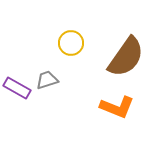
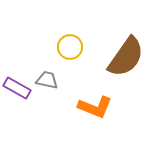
yellow circle: moved 1 px left, 4 px down
gray trapezoid: rotated 30 degrees clockwise
orange L-shape: moved 22 px left
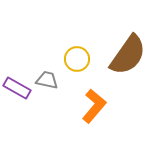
yellow circle: moved 7 px right, 12 px down
brown semicircle: moved 2 px right, 2 px up
orange L-shape: moved 1 px left, 1 px up; rotated 72 degrees counterclockwise
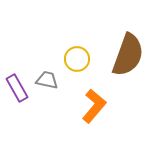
brown semicircle: rotated 15 degrees counterclockwise
purple rectangle: rotated 32 degrees clockwise
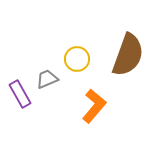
gray trapezoid: moved 1 px up; rotated 35 degrees counterclockwise
purple rectangle: moved 3 px right, 6 px down
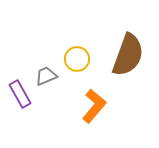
gray trapezoid: moved 1 px left, 3 px up
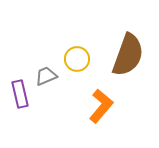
purple rectangle: rotated 16 degrees clockwise
orange L-shape: moved 7 px right
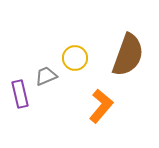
yellow circle: moved 2 px left, 1 px up
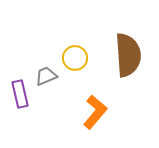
brown semicircle: rotated 24 degrees counterclockwise
orange L-shape: moved 6 px left, 6 px down
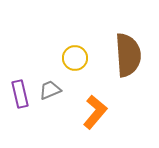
gray trapezoid: moved 4 px right, 14 px down
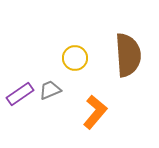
purple rectangle: rotated 68 degrees clockwise
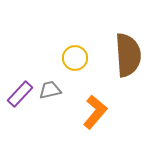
gray trapezoid: rotated 10 degrees clockwise
purple rectangle: rotated 12 degrees counterclockwise
